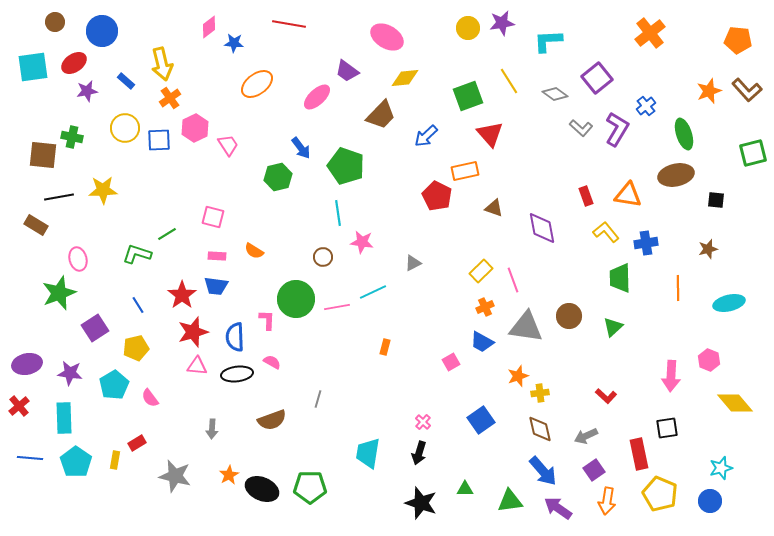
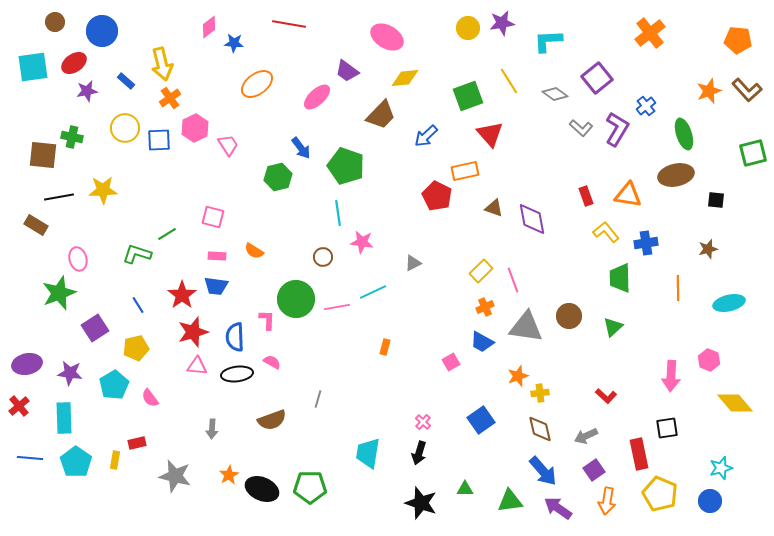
purple diamond at (542, 228): moved 10 px left, 9 px up
red rectangle at (137, 443): rotated 18 degrees clockwise
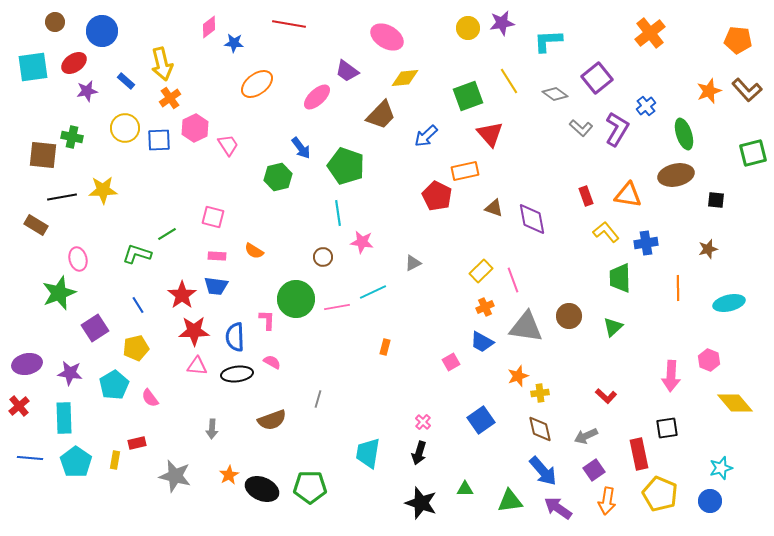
black line at (59, 197): moved 3 px right
red star at (193, 332): moved 1 px right, 1 px up; rotated 16 degrees clockwise
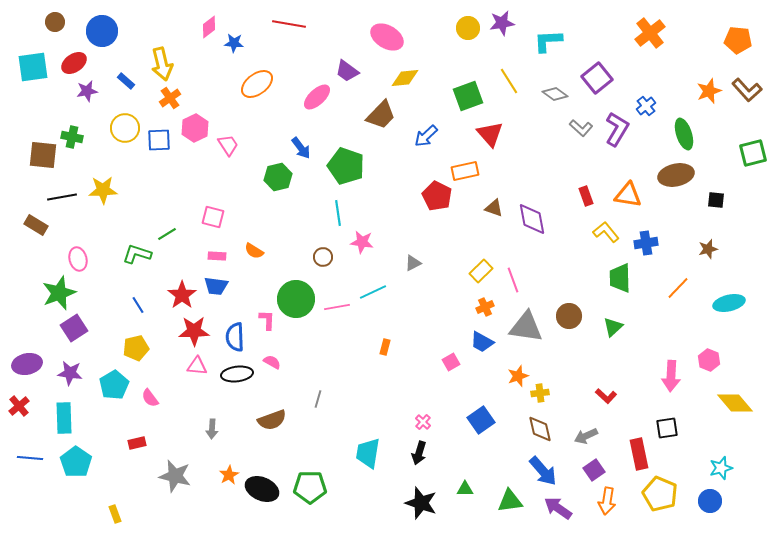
orange line at (678, 288): rotated 45 degrees clockwise
purple square at (95, 328): moved 21 px left
yellow rectangle at (115, 460): moved 54 px down; rotated 30 degrees counterclockwise
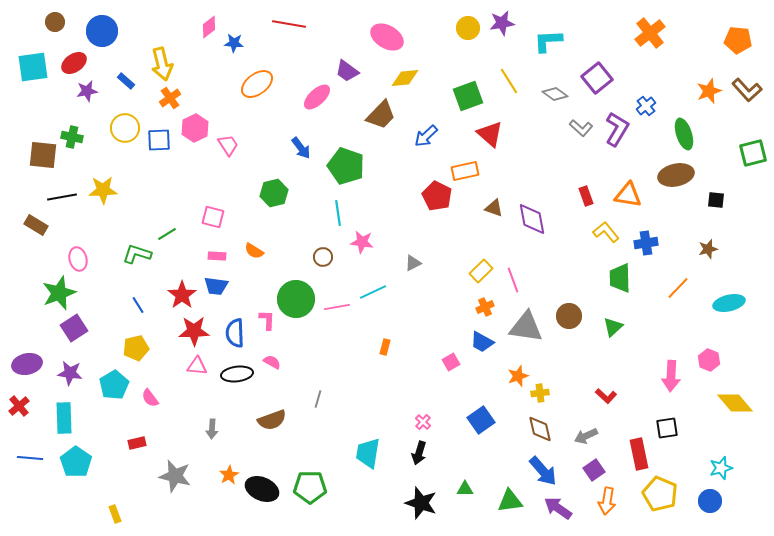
red triangle at (490, 134): rotated 8 degrees counterclockwise
green hexagon at (278, 177): moved 4 px left, 16 px down
blue semicircle at (235, 337): moved 4 px up
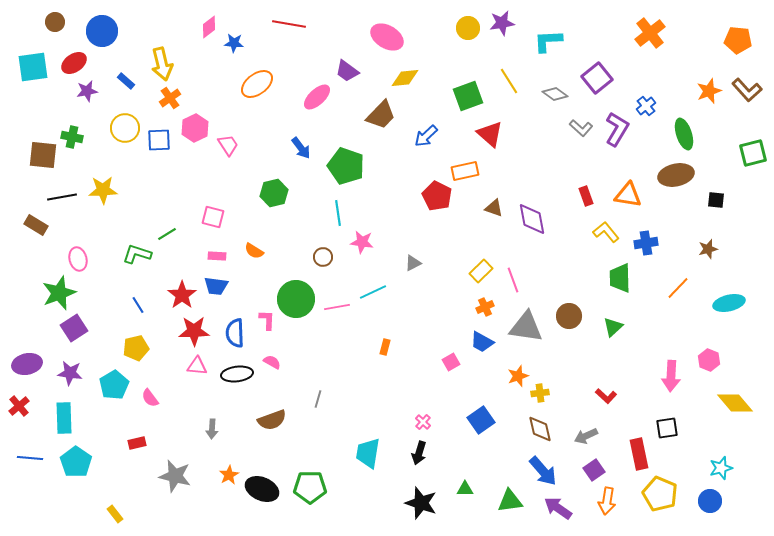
yellow rectangle at (115, 514): rotated 18 degrees counterclockwise
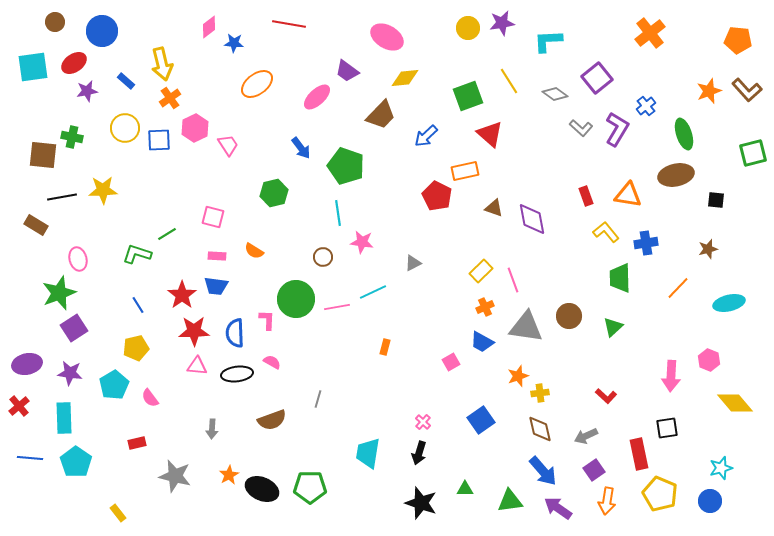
yellow rectangle at (115, 514): moved 3 px right, 1 px up
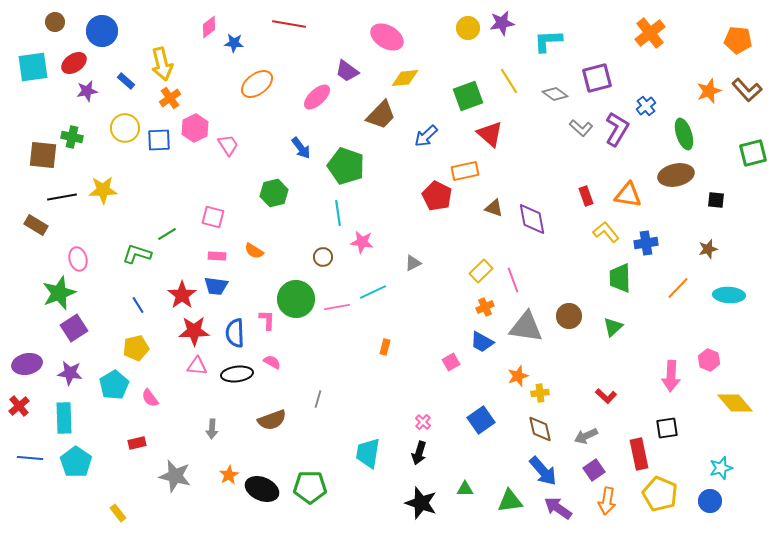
purple square at (597, 78): rotated 24 degrees clockwise
cyan ellipse at (729, 303): moved 8 px up; rotated 16 degrees clockwise
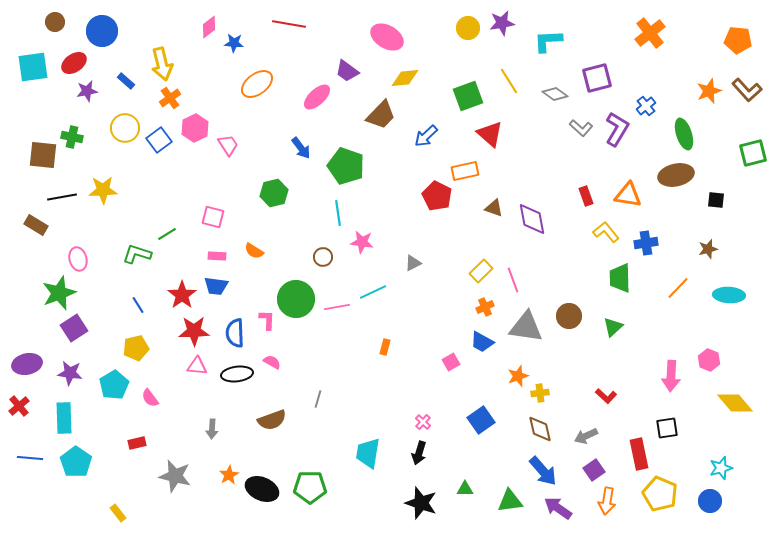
blue square at (159, 140): rotated 35 degrees counterclockwise
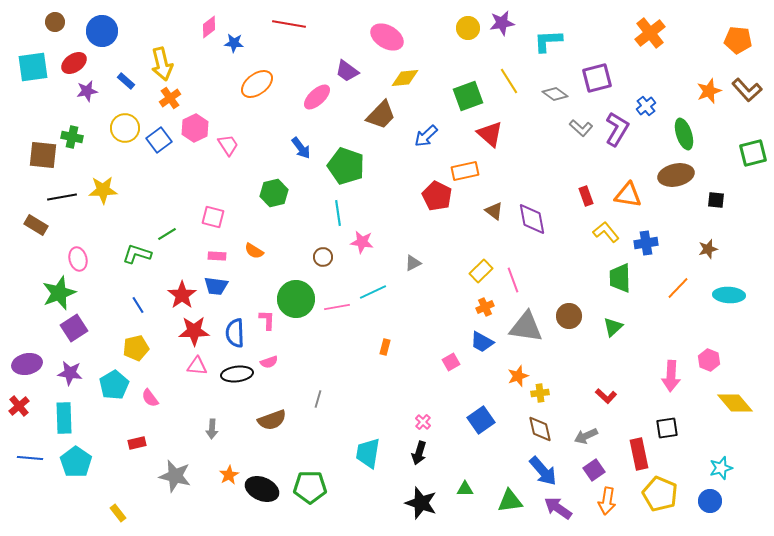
brown triangle at (494, 208): moved 3 px down; rotated 18 degrees clockwise
pink semicircle at (272, 362): moved 3 px left; rotated 132 degrees clockwise
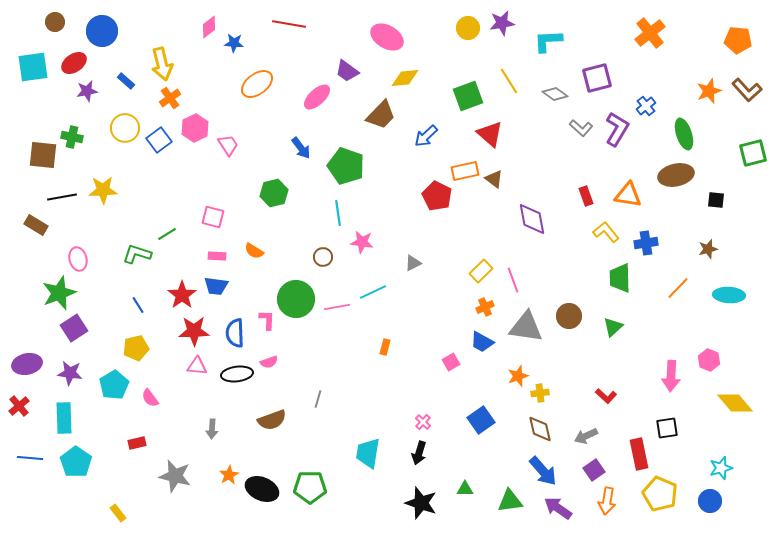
brown triangle at (494, 211): moved 32 px up
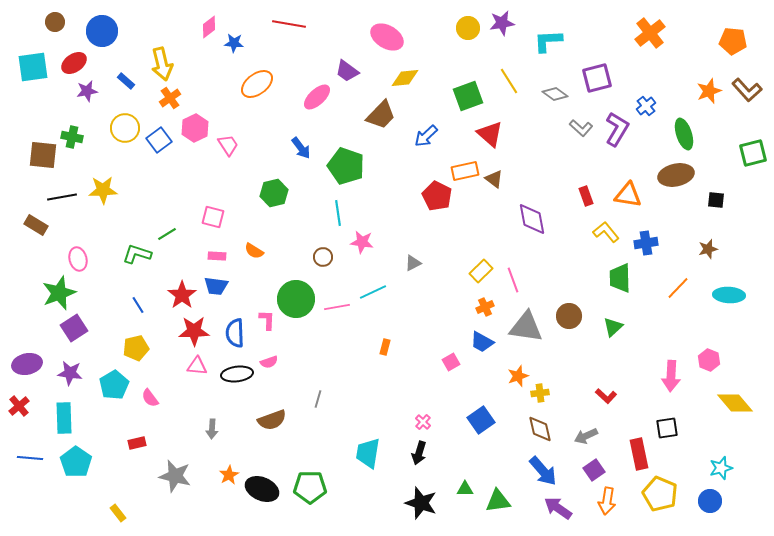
orange pentagon at (738, 40): moved 5 px left, 1 px down
green triangle at (510, 501): moved 12 px left
